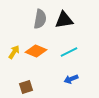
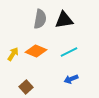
yellow arrow: moved 1 px left, 2 px down
brown square: rotated 24 degrees counterclockwise
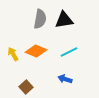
yellow arrow: rotated 64 degrees counterclockwise
blue arrow: moved 6 px left; rotated 40 degrees clockwise
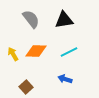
gray semicircle: moved 9 px left; rotated 48 degrees counterclockwise
orange diamond: rotated 20 degrees counterclockwise
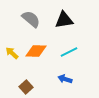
gray semicircle: rotated 12 degrees counterclockwise
yellow arrow: moved 1 px left, 1 px up; rotated 16 degrees counterclockwise
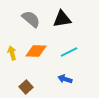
black triangle: moved 2 px left, 1 px up
yellow arrow: rotated 32 degrees clockwise
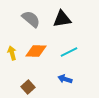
brown square: moved 2 px right
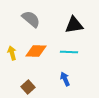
black triangle: moved 12 px right, 6 px down
cyan line: rotated 30 degrees clockwise
blue arrow: rotated 48 degrees clockwise
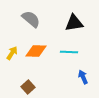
black triangle: moved 2 px up
yellow arrow: rotated 48 degrees clockwise
blue arrow: moved 18 px right, 2 px up
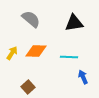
cyan line: moved 5 px down
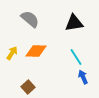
gray semicircle: moved 1 px left
cyan line: moved 7 px right; rotated 54 degrees clockwise
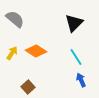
gray semicircle: moved 15 px left
black triangle: rotated 36 degrees counterclockwise
orange diamond: rotated 30 degrees clockwise
blue arrow: moved 2 px left, 3 px down
